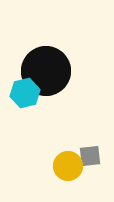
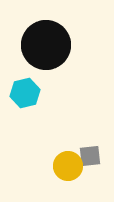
black circle: moved 26 px up
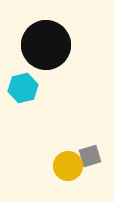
cyan hexagon: moved 2 px left, 5 px up
gray square: rotated 10 degrees counterclockwise
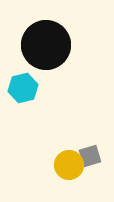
yellow circle: moved 1 px right, 1 px up
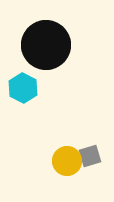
cyan hexagon: rotated 20 degrees counterclockwise
yellow circle: moved 2 px left, 4 px up
